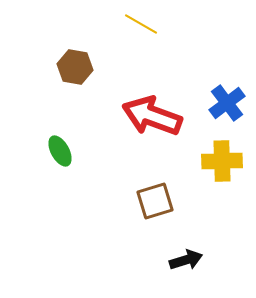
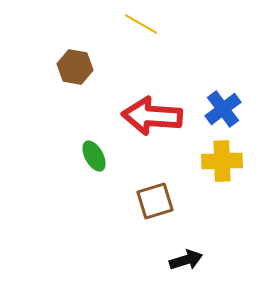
blue cross: moved 4 px left, 6 px down
red arrow: rotated 16 degrees counterclockwise
green ellipse: moved 34 px right, 5 px down
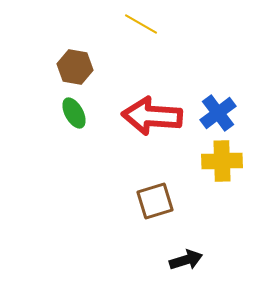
blue cross: moved 5 px left, 4 px down
green ellipse: moved 20 px left, 43 px up
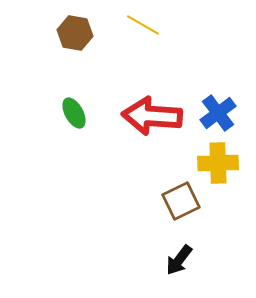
yellow line: moved 2 px right, 1 px down
brown hexagon: moved 34 px up
yellow cross: moved 4 px left, 2 px down
brown square: moved 26 px right; rotated 9 degrees counterclockwise
black arrow: moved 7 px left; rotated 144 degrees clockwise
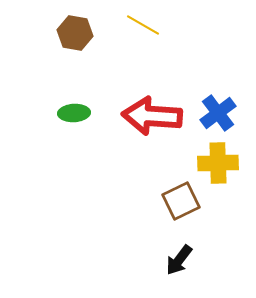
green ellipse: rotated 64 degrees counterclockwise
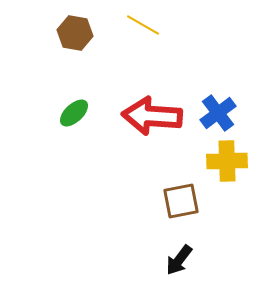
green ellipse: rotated 40 degrees counterclockwise
yellow cross: moved 9 px right, 2 px up
brown square: rotated 15 degrees clockwise
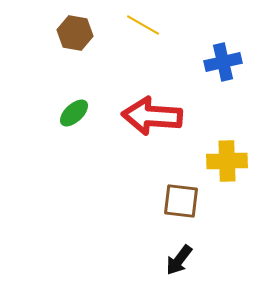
blue cross: moved 5 px right, 51 px up; rotated 24 degrees clockwise
brown square: rotated 18 degrees clockwise
